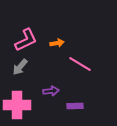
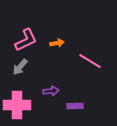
pink line: moved 10 px right, 3 px up
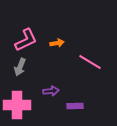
pink line: moved 1 px down
gray arrow: rotated 18 degrees counterclockwise
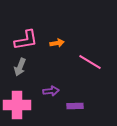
pink L-shape: rotated 15 degrees clockwise
